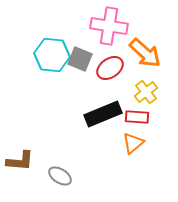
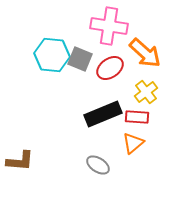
gray ellipse: moved 38 px right, 11 px up
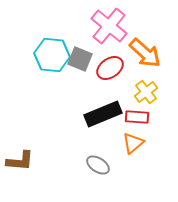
pink cross: rotated 30 degrees clockwise
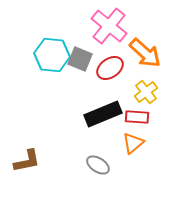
brown L-shape: moved 7 px right; rotated 16 degrees counterclockwise
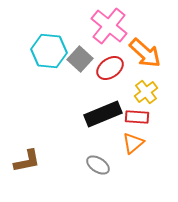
cyan hexagon: moved 3 px left, 4 px up
gray square: rotated 20 degrees clockwise
